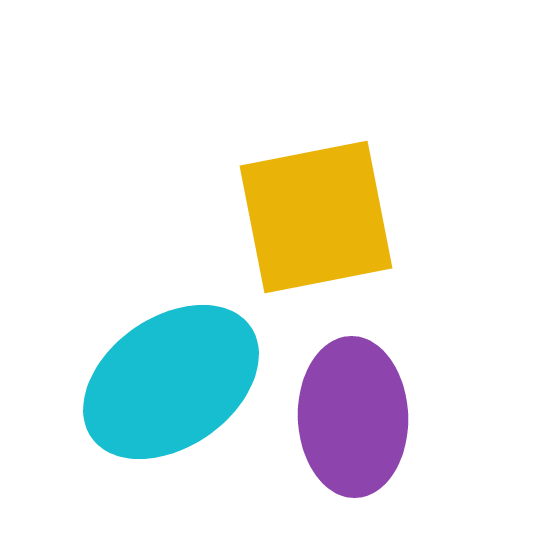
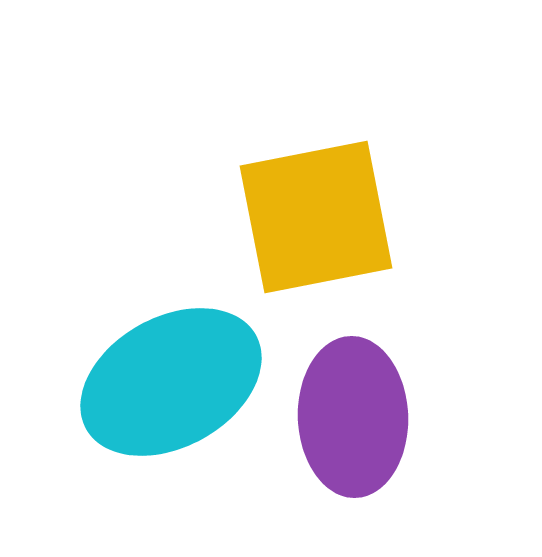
cyan ellipse: rotated 6 degrees clockwise
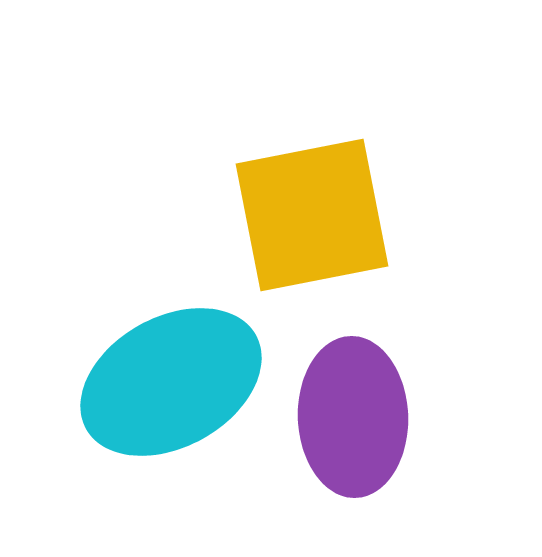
yellow square: moved 4 px left, 2 px up
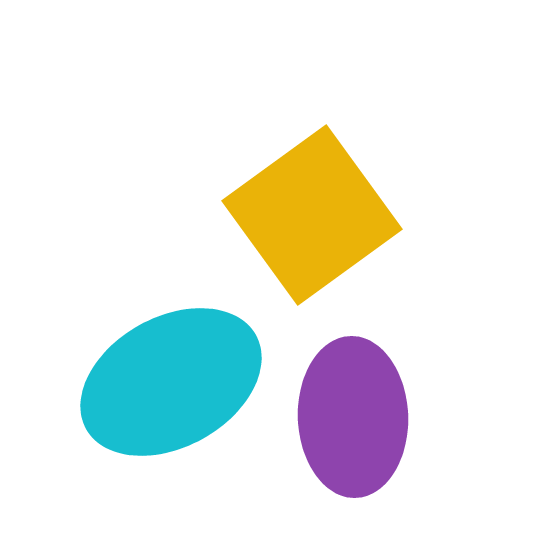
yellow square: rotated 25 degrees counterclockwise
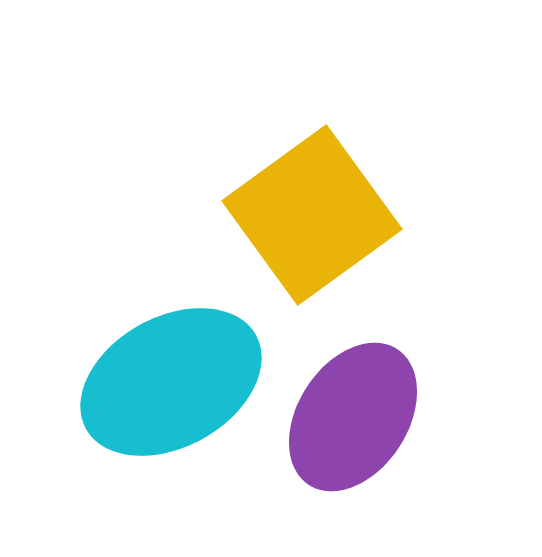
purple ellipse: rotated 35 degrees clockwise
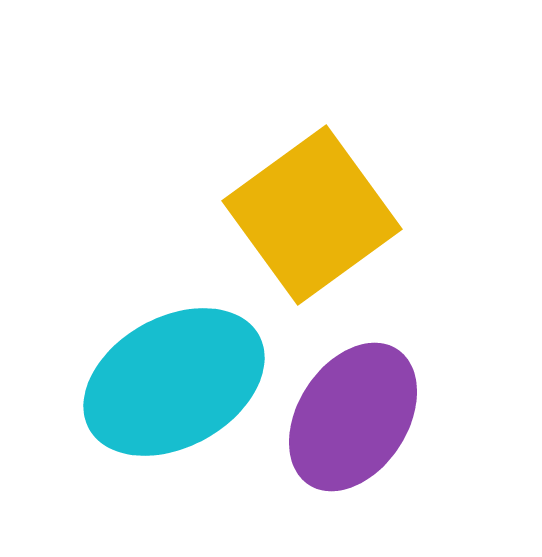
cyan ellipse: moved 3 px right
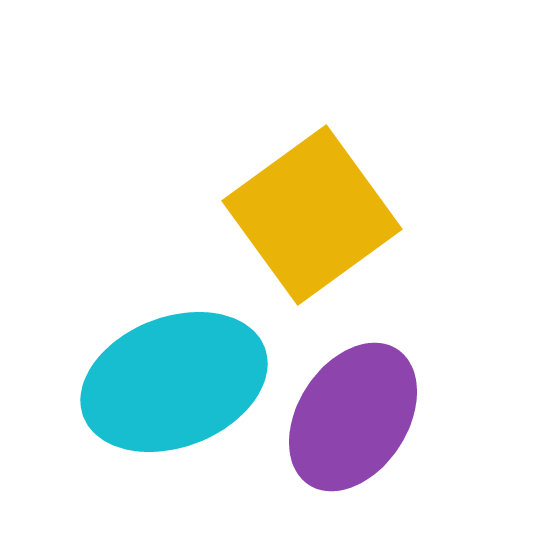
cyan ellipse: rotated 8 degrees clockwise
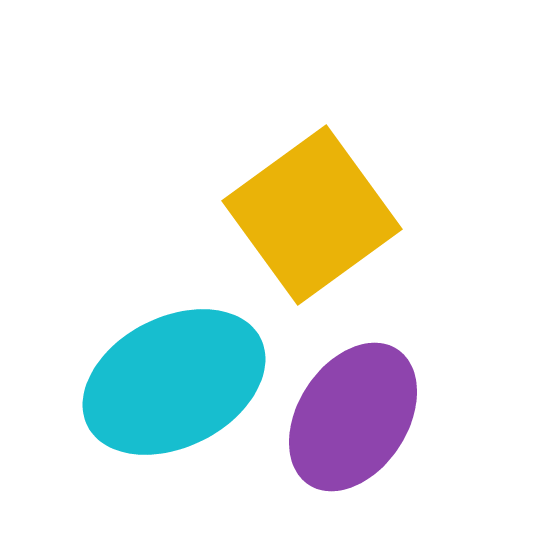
cyan ellipse: rotated 6 degrees counterclockwise
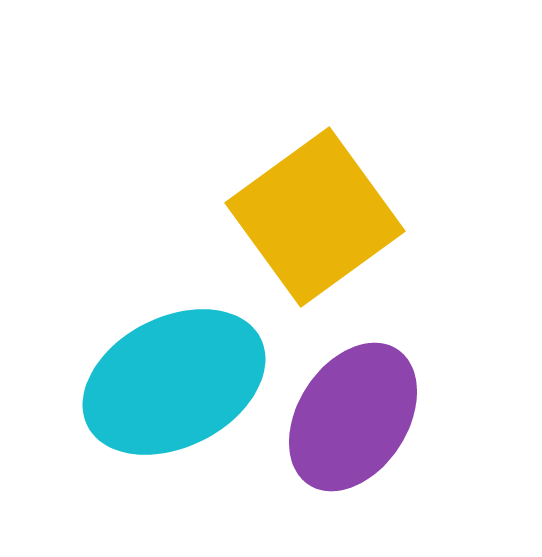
yellow square: moved 3 px right, 2 px down
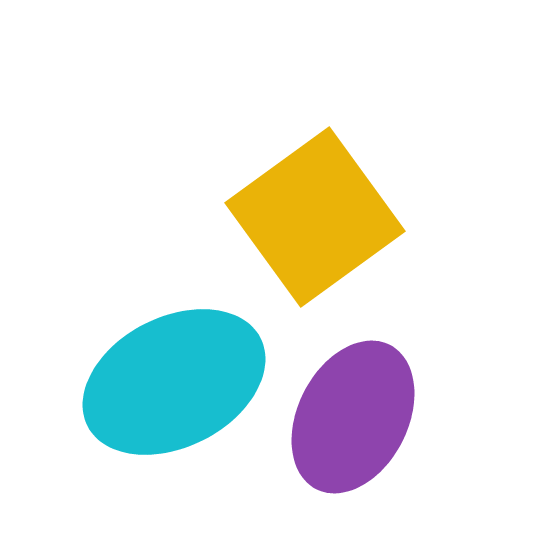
purple ellipse: rotated 6 degrees counterclockwise
